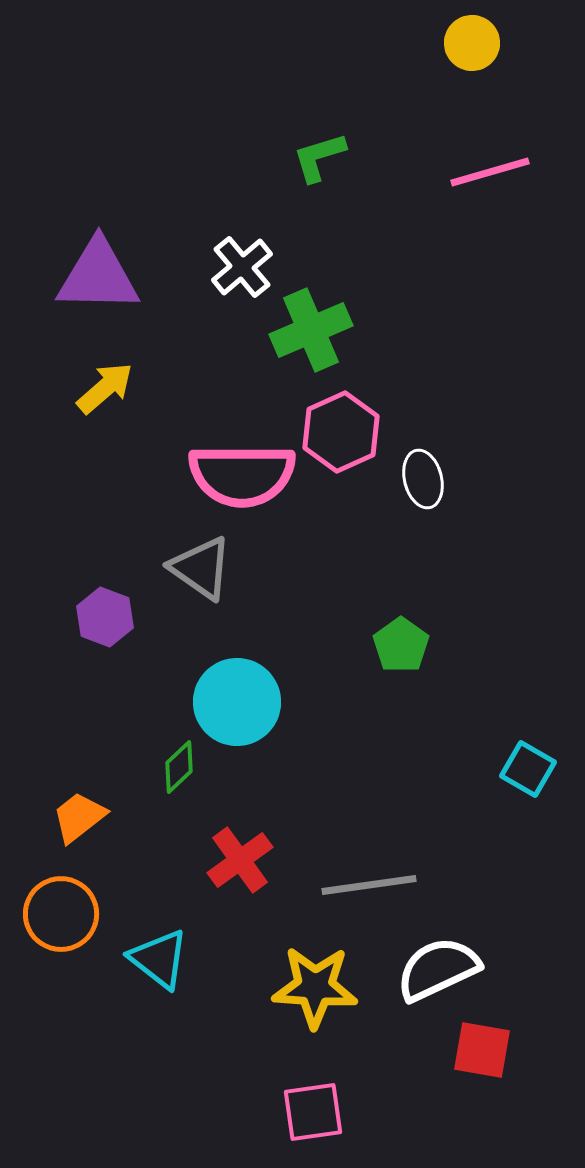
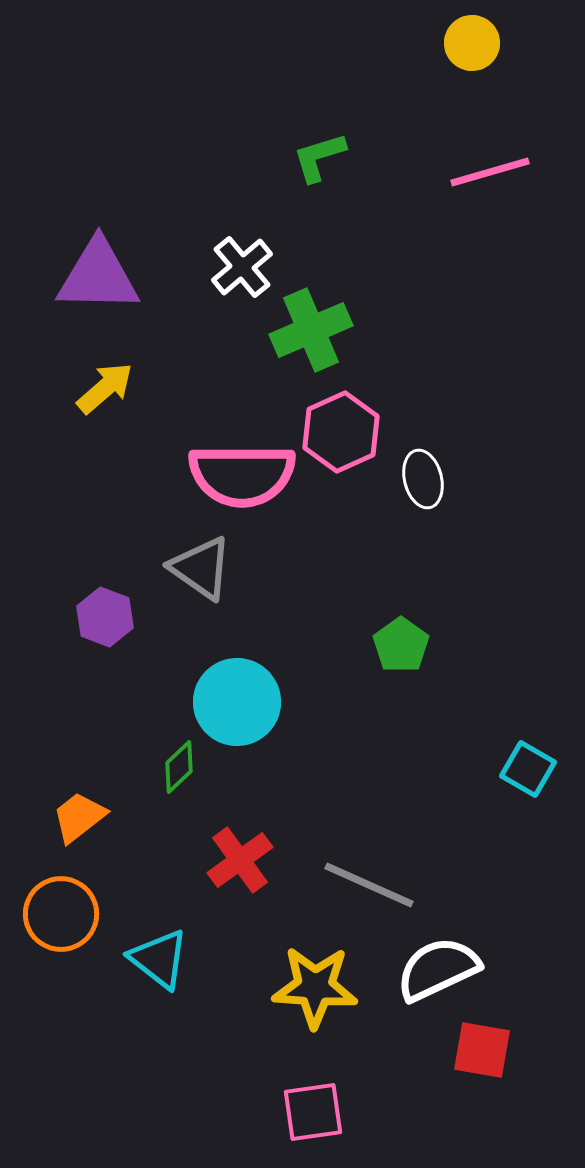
gray line: rotated 32 degrees clockwise
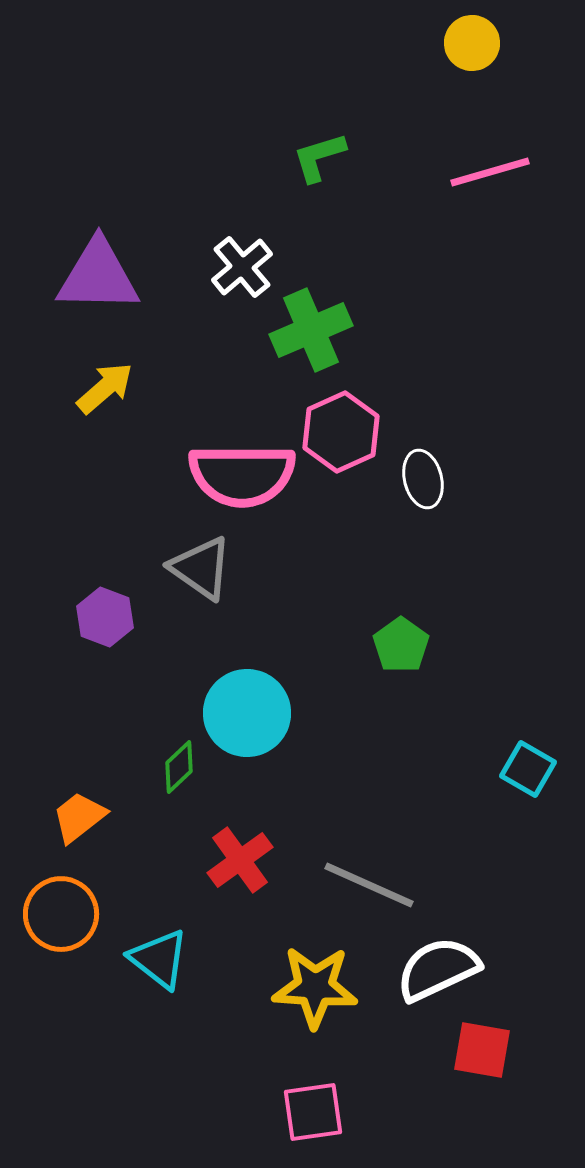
cyan circle: moved 10 px right, 11 px down
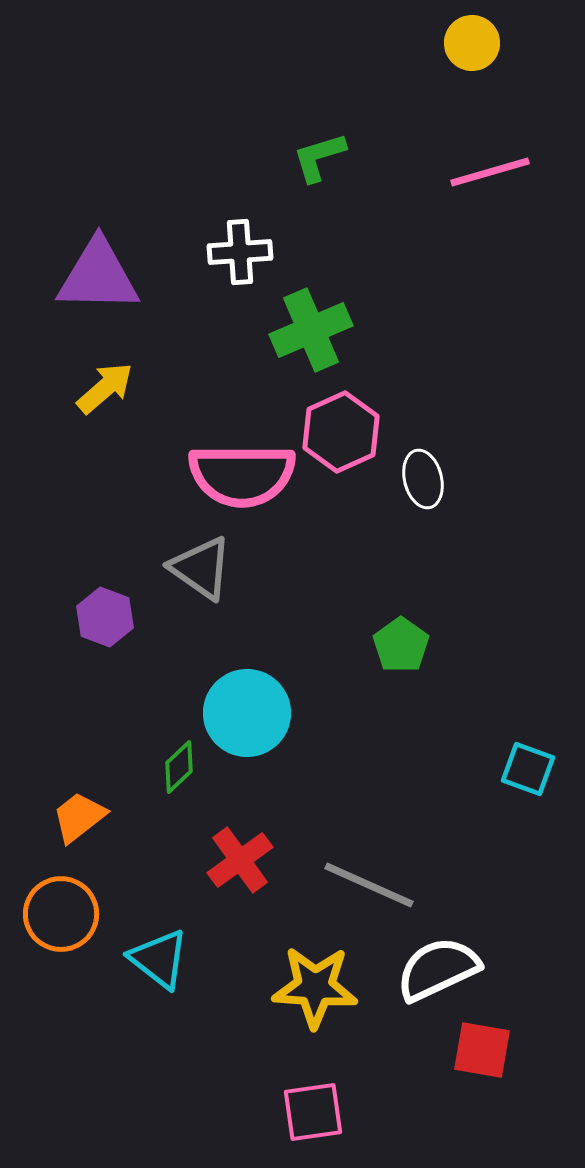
white cross: moved 2 px left, 15 px up; rotated 36 degrees clockwise
cyan square: rotated 10 degrees counterclockwise
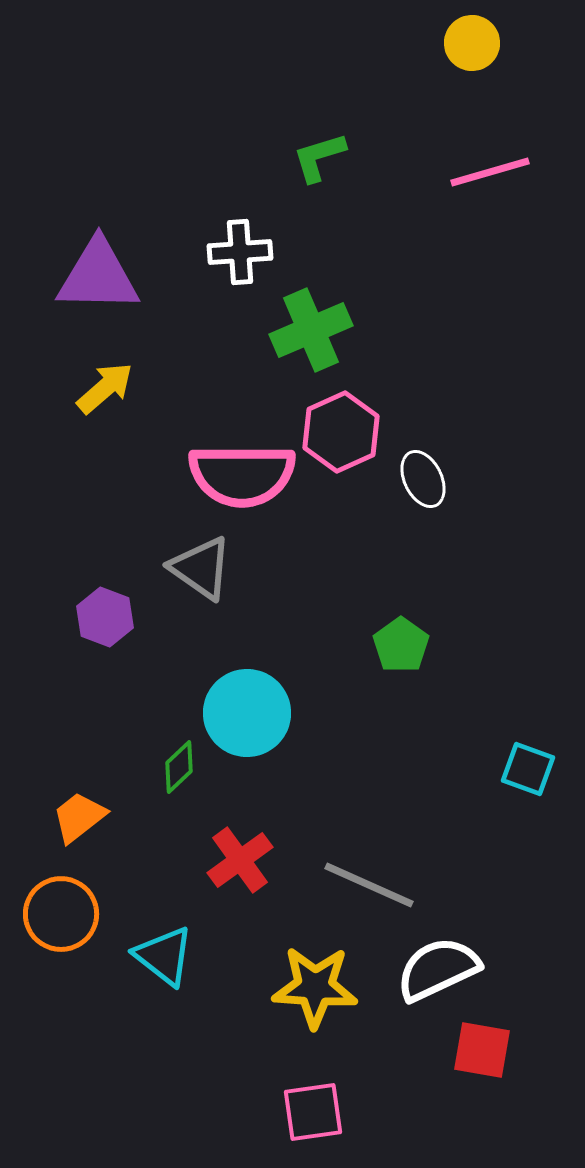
white ellipse: rotated 12 degrees counterclockwise
cyan triangle: moved 5 px right, 3 px up
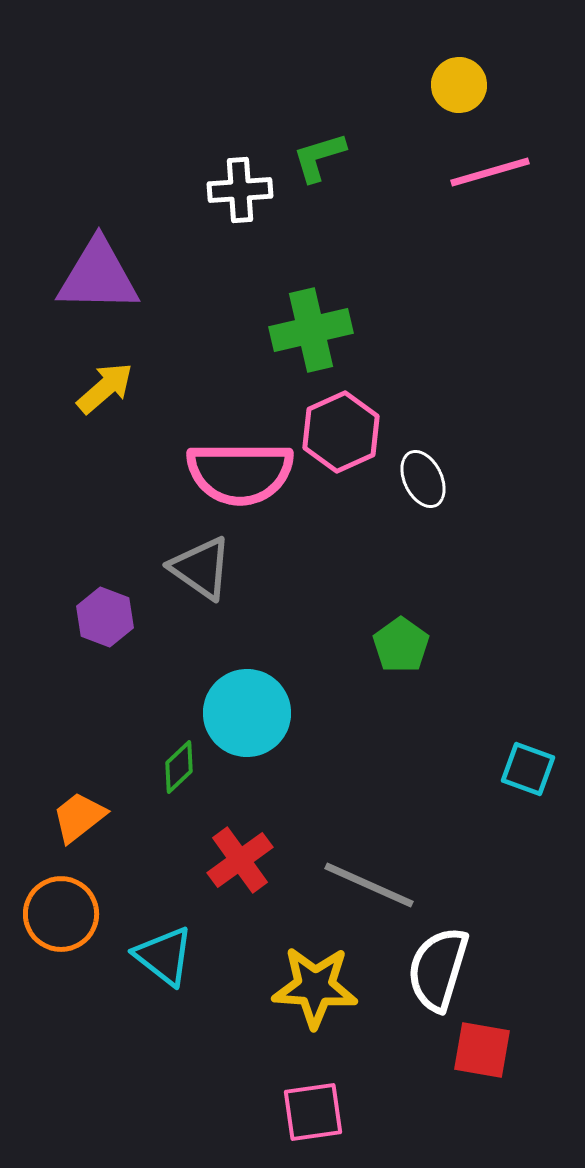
yellow circle: moved 13 px left, 42 px down
white cross: moved 62 px up
green cross: rotated 10 degrees clockwise
pink semicircle: moved 2 px left, 2 px up
white semicircle: rotated 48 degrees counterclockwise
